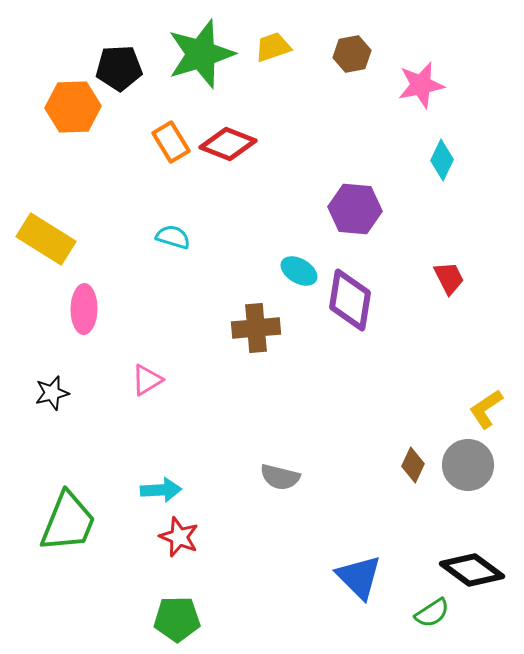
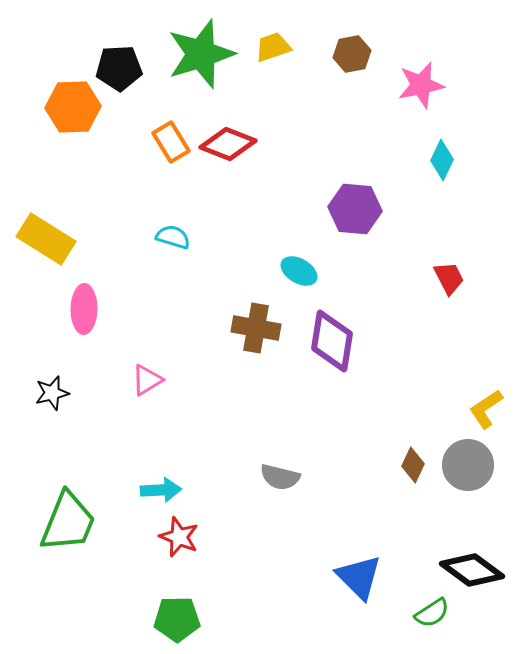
purple diamond: moved 18 px left, 41 px down
brown cross: rotated 15 degrees clockwise
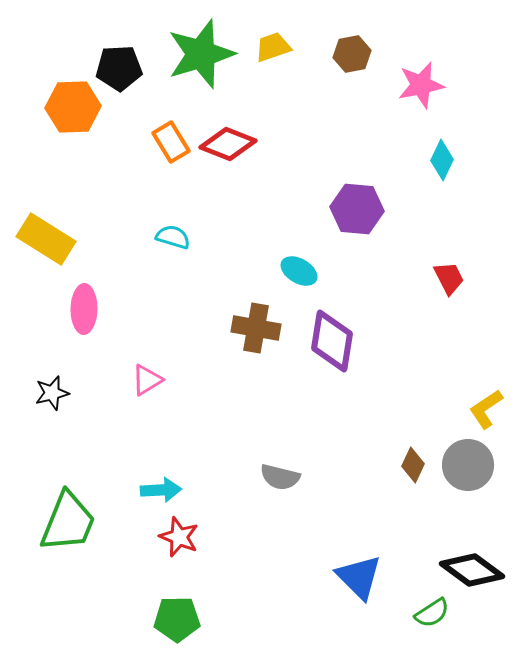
purple hexagon: moved 2 px right
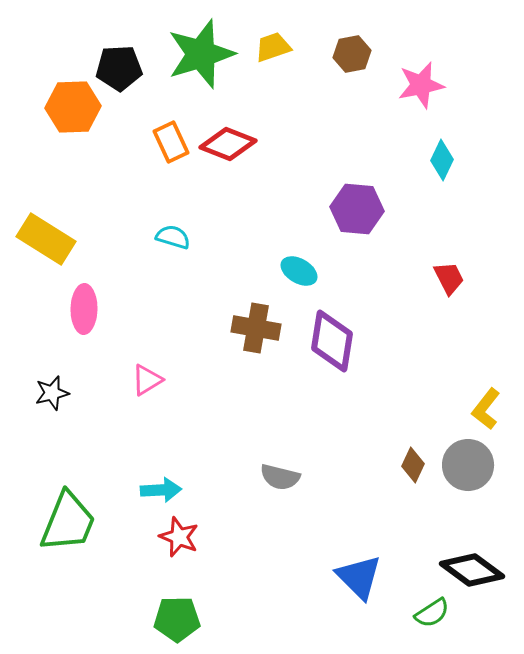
orange rectangle: rotated 6 degrees clockwise
yellow L-shape: rotated 18 degrees counterclockwise
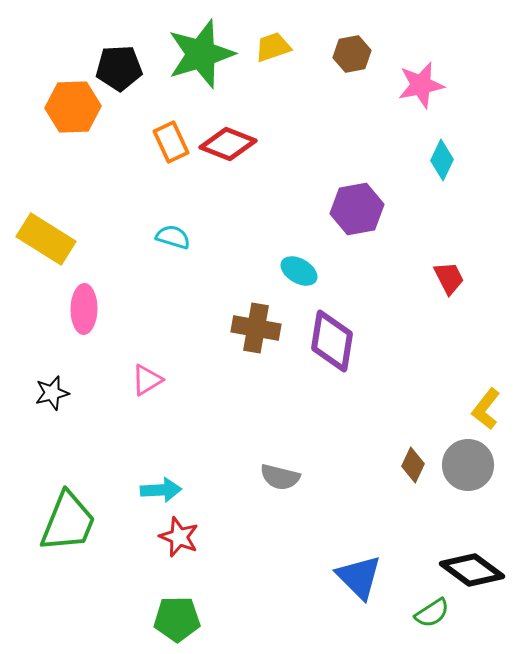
purple hexagon: rotated 15 degrees counterclockwise
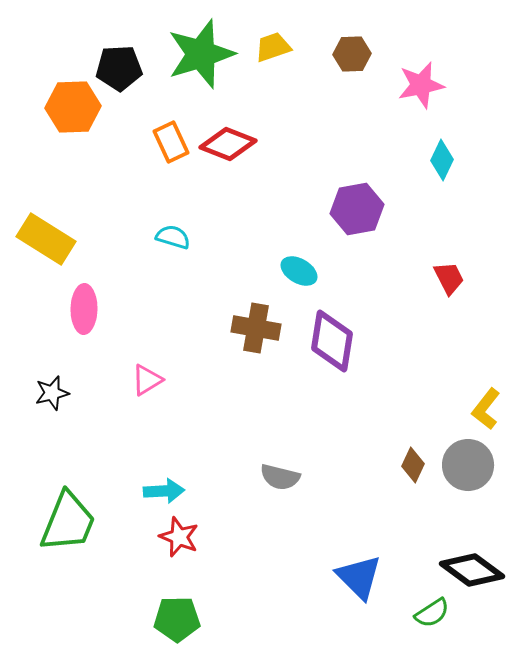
brown hexagon: rotated 9 degrees clockwise
cyan arrow: moved 3 px right, 1 px down
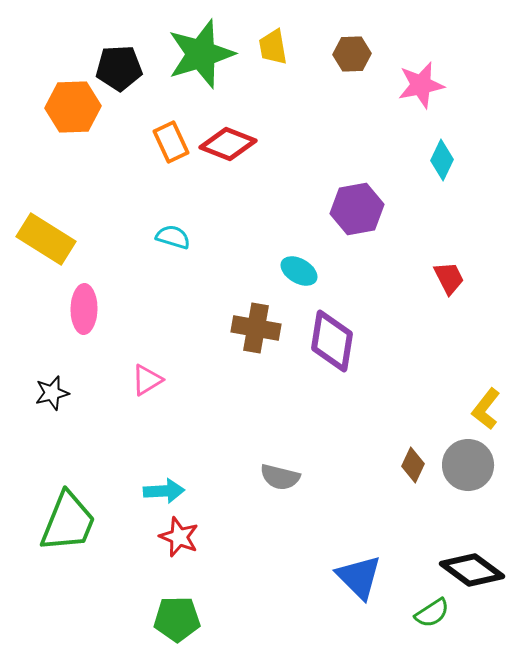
yellow trapezoid: rotated 81 degrees counterclockwise
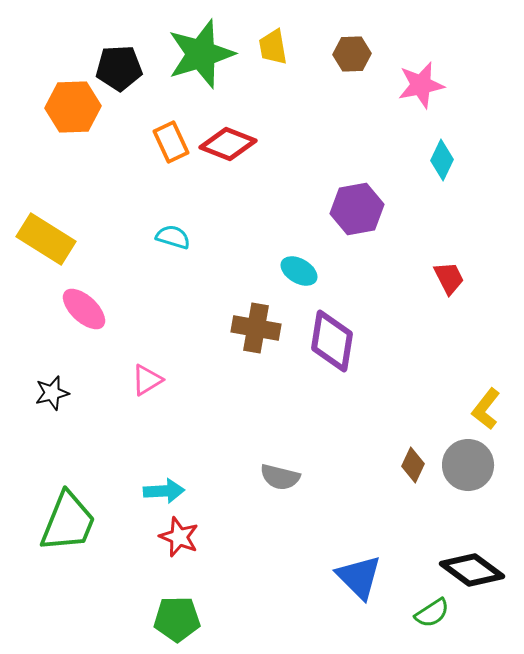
pink ellipse: rotated 48 degrees counterclockwise
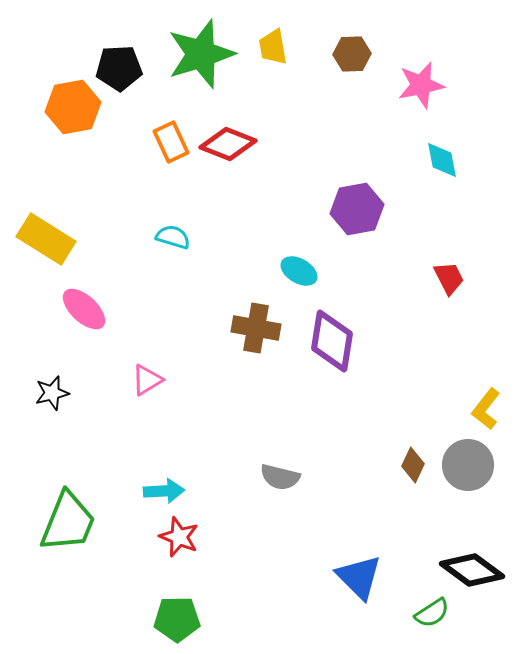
orange hexagon: rotated 8 degrees counterclockwise
cyan diamond: rotated 36 degrees counterclockwise
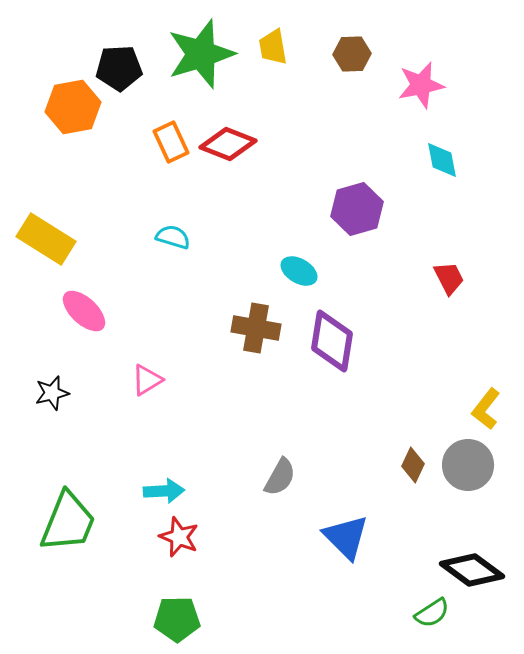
purple hexagon: rotated 6 degrees counterclockwise
pink ellipse: moved 2 px down
gray semicircle: rotated 75 degrees counterclockwise
blue triangle: moved 13 px left, 40 px up
